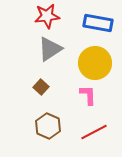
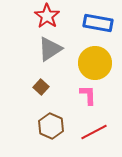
red star: rotated 30 degrees counterclockwise
brown hexagon: moved 3 px right
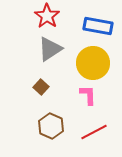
blue rectangle: moved 3 px down
yellow circle: moved 2 px left
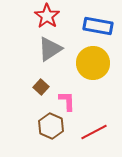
pink L-shape: moved 21 px left, 6 px down
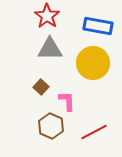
gray triangle: rotated 32 degrees clockwise
